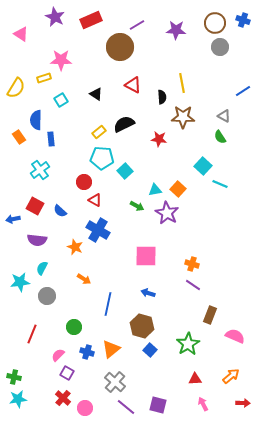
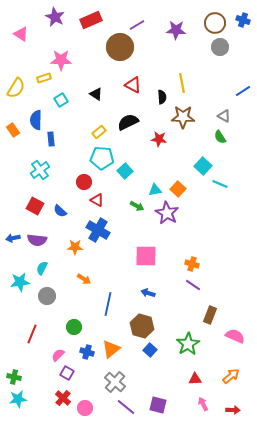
black semicircle at (124, 124): moved 4 px right, 2 px up
orange rectangle at (19, 137): moved 6 px left, 7 px up
red triangle at (95, 200): moved 2 px right
blue arrow at (13, 219): moved 19 px down
orange star at (75, 247): rotated 21 degrees counterclockwise
red arrow at (243, 403): moved 10 px left, 7 px down
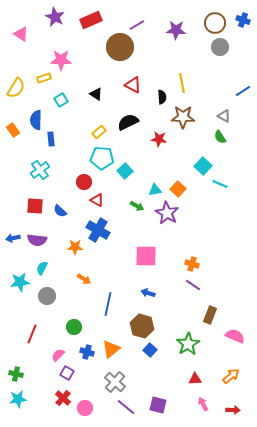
red square at (35, 206): rotated 24 degrees counterclockwise
green cross at (14, 377): moved 2 px right, 3 px up
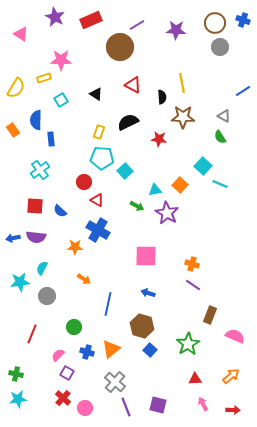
yellow rectangle at (99, 132): rotated 32 degrees counterclockwise
orange square at (178, 189): moved 2 px right, 4 px up
purple semicircle at (37, 240): moved 1 px left, 3 px up
purple line at (126, 407): rotated 30 degrees clockwise
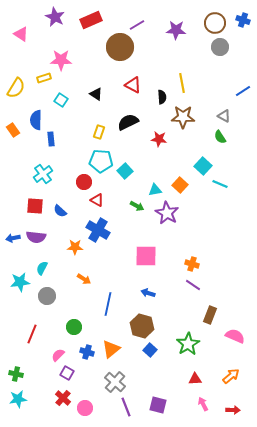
cyan square at (61, 100): rotated 24 degrees counterclockwise
cyan pentagon at (102, 158): moved 1 px left, 3 px down
cyan cross at (40, 170): moved 3 px right, 4 px down
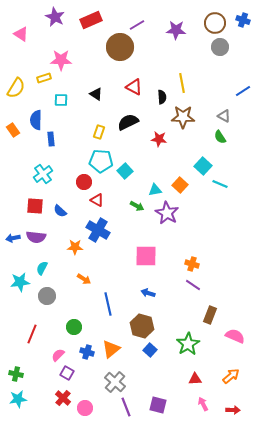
red triangle at (133, 85): moved 1 px right, 2 px down
cyan square at (61, 100): rotated 32 degrees counterclockwise
blue line at (108, 304): rotated 25 degrees counterclockwise
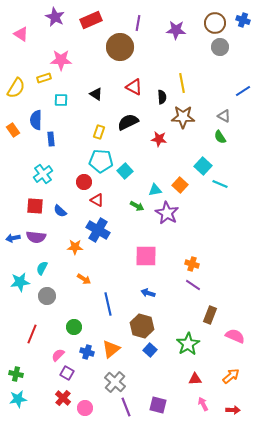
purple line at (137, 25): moved 1 px right, 2 px up; rotated 49 degrees counterclockwise
